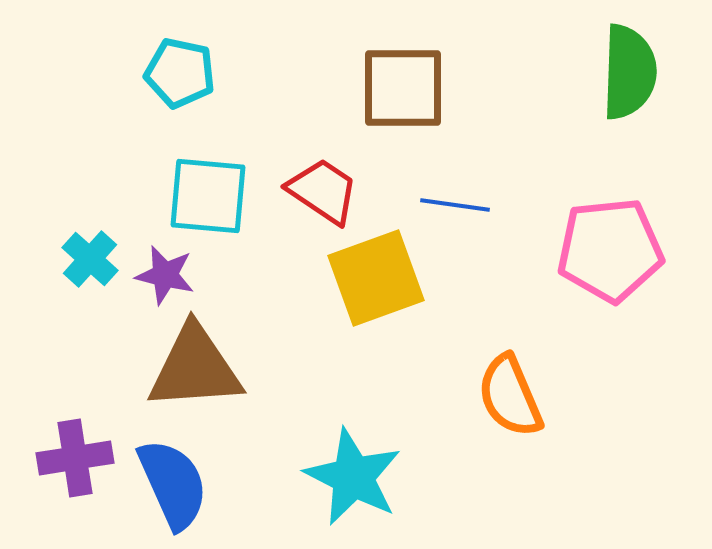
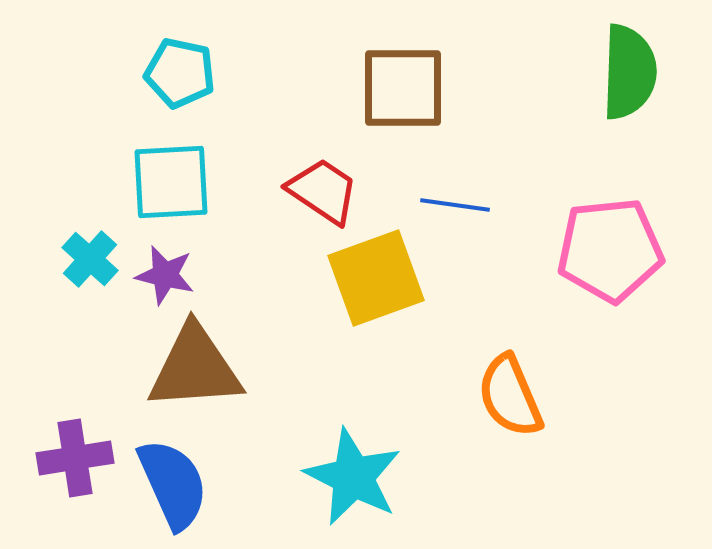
cyan square: moved 37 px left, 14 px up; rotated 8 degrees counterclockwise
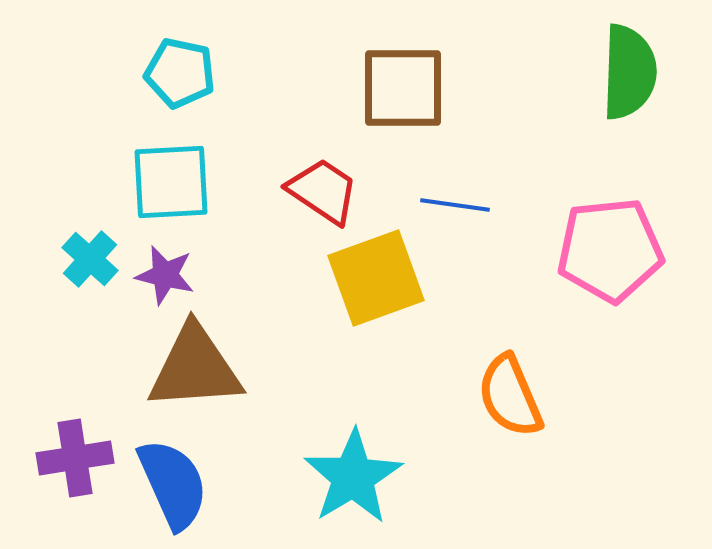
cyan star: rotated 14 degrees clockwise
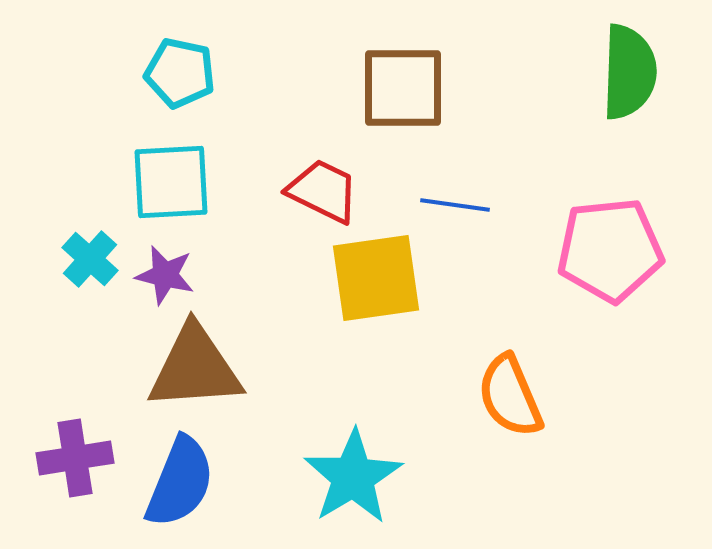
red trapezoid: rotated 8 degrees counterclockwise
yellow square: rotated 12 degrees clockwise
blue semicircle: moved 7 px right, 2 px up; rotated 46 degrees clockwise
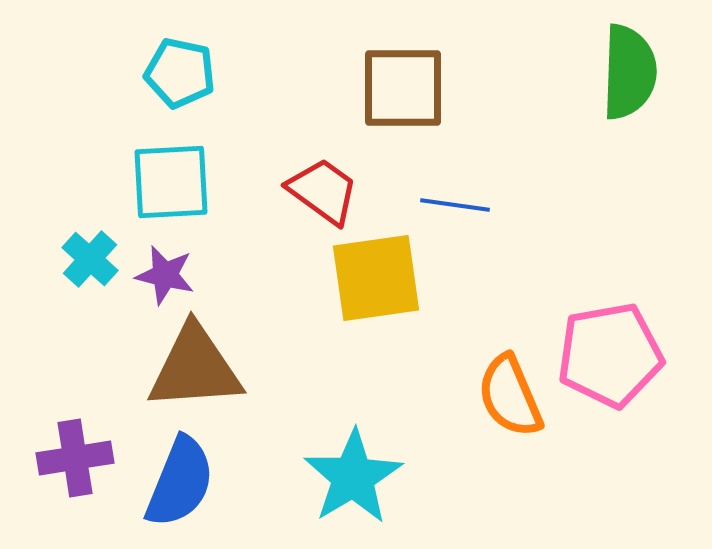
red trapezoid: rotated 10 degrees clockwise
pink pentagon: moved 105 px down; rotated 4 degrees counterclockwise
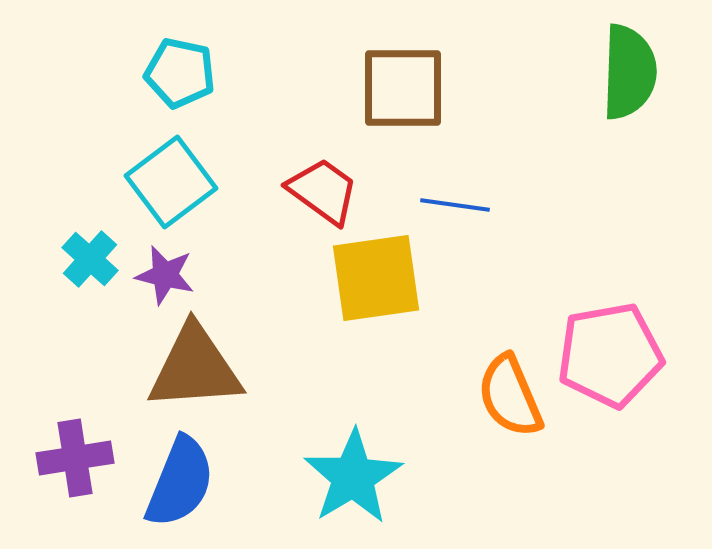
cyan square: rotated 34 degrees counterclockwise
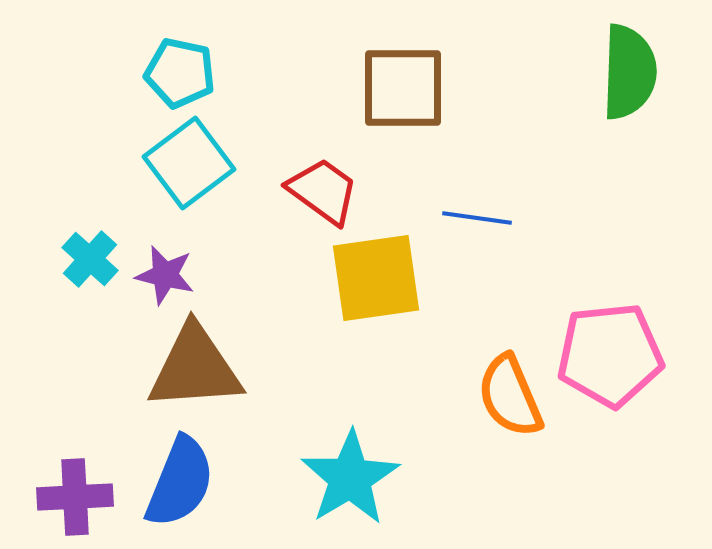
cyan square: moved 18 px right, 19 px up
blue line: moved 22 px right, 13 px down
pink pentagon: rotated 4 degrees clockwise
purple cross: moved 39 px down; rotated 6 degrees clockwise
cyan star: moved 3 px left, 1 px down
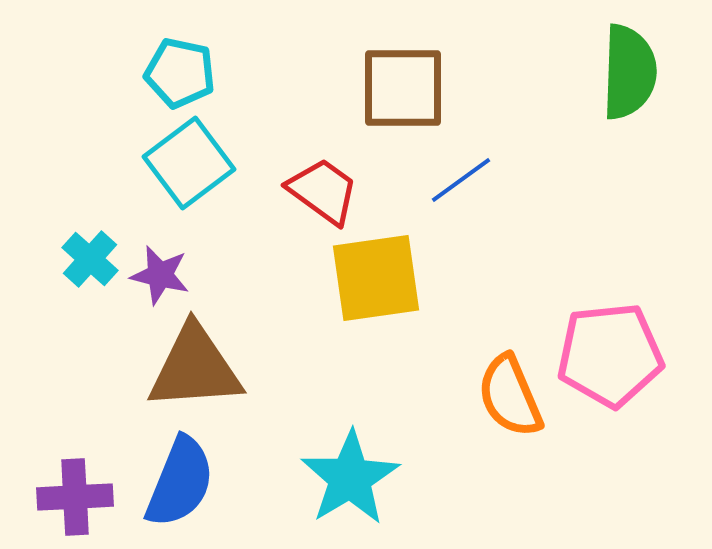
blue line: moved 16 px left, 38 px up; rotated 44 degrees counterclockwise
purple star: moved 5 px left
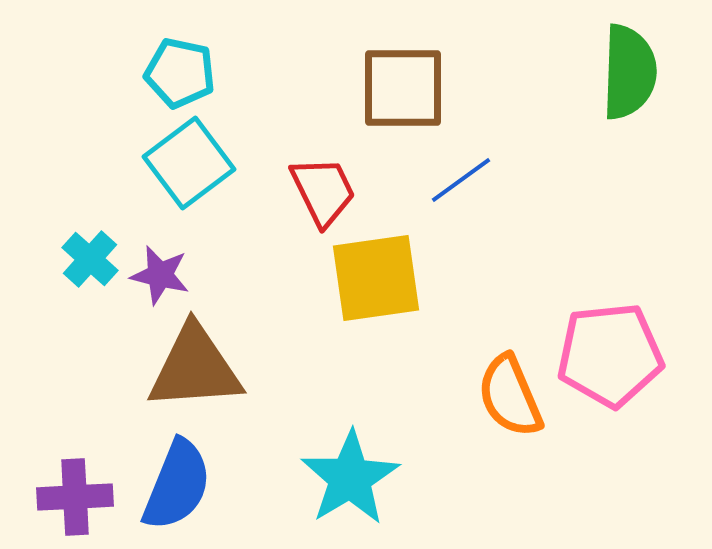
red trapezoid: rotated 28 degrees clockwise
blue semicircle: moved 3 px left, 3 px down
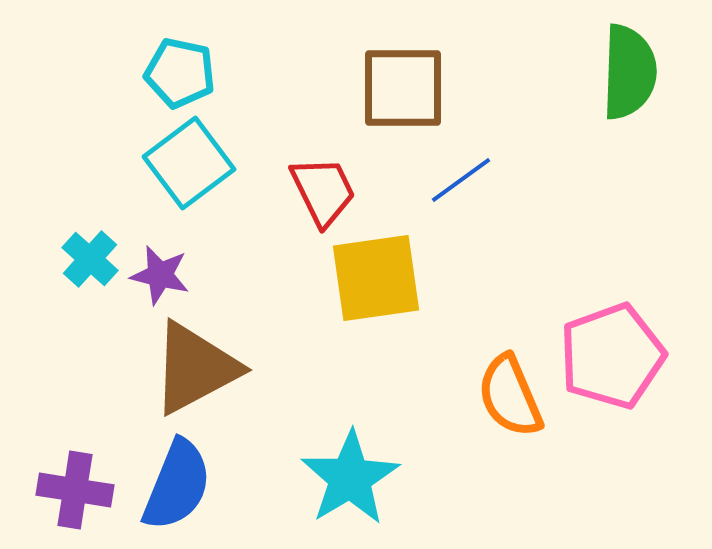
pink pentagon: moved 2 px right, 1 px down; rotated 14 degrees counterclockwise
brown triangle: rotated 24 degrees counterclockwise
purple cross: moved 7 px up; rotated 12 degrees clockwise
